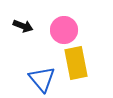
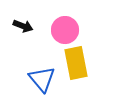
pink circle: moved 1 px right
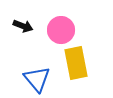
pink circle: moved 4 px left
blue triangle: moved 5 px left
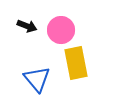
black arrow: moved 4 px right
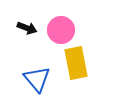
black arrow: moved 2 px down
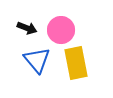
blue triangle: moved 19 px up
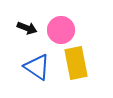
blue triangle: moved 7 px down; rotated 16 degrees counterclockwise
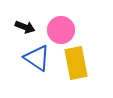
black arrow: moved 2 px left, 1 px up
blue triangle: moved 9 px up
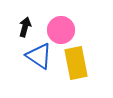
black arrow: rotated 96 degrees counterclockwise
blue triangle: moved 2 px right, 2 px up
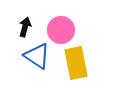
blue triangle: moved 2 px left
